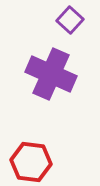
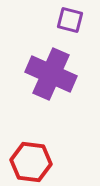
purple square: rotated 28 degrees counterclockwise
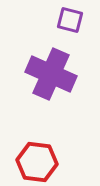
red hexagon: moved 6 px right
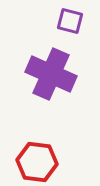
purple square: moved 1 px down
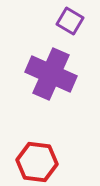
purple square: rotated 16 degrees clockwise
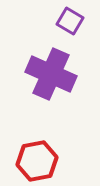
red hexagon: moved 1 px up; rotated 18 degrees counterclockwise
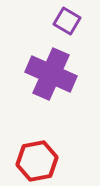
purple square: moved 3 px left
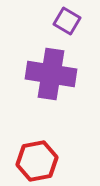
purple cross: rotated 15 degrees counterclockwise
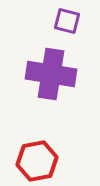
purple square: rotated 16 degrees counterclockwise
